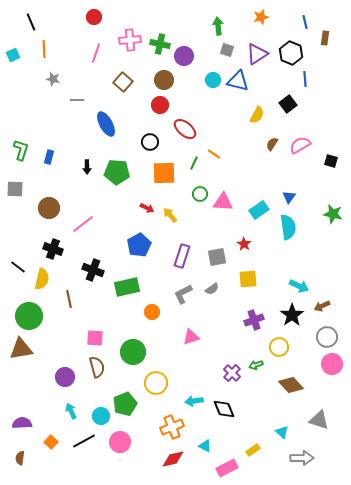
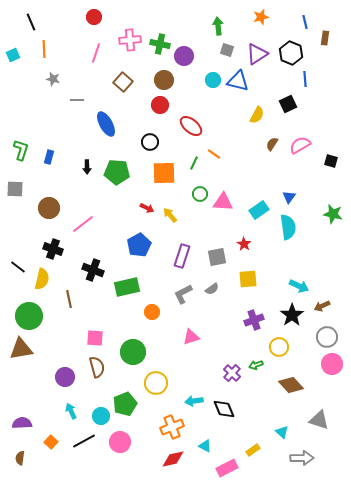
black square at (288, 104): rotated 12 degrees clockwise
red ellipse at (185, 129): moved 6 px right, 3 px up
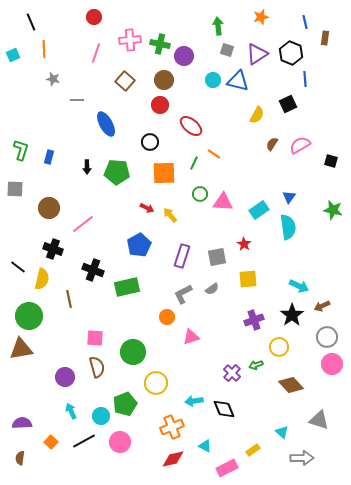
brown square at (123, 82): moved 2 px right, 1 px up
green star at (333, 214): moved 4 px up
orange circle at (152, 312): moved 15 px right, 5 px down
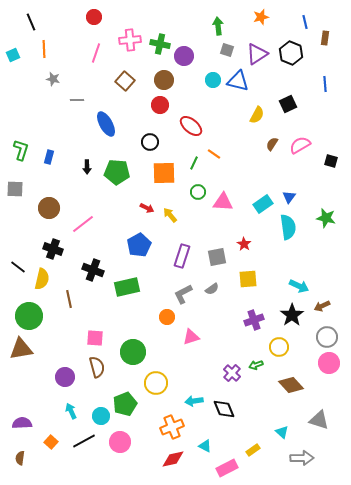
blue line at (305, 79): moved 20 px right, 5 px down
green circle at (200, 194): moved 2 px left, 2 px up
cyan rectangle at (259, 210): moved 4 px right, 6 px up
green star at (333, 210): moved 7 px left, 8 px down
pink circle at (332, 364): moved 3 px left, 1 px up
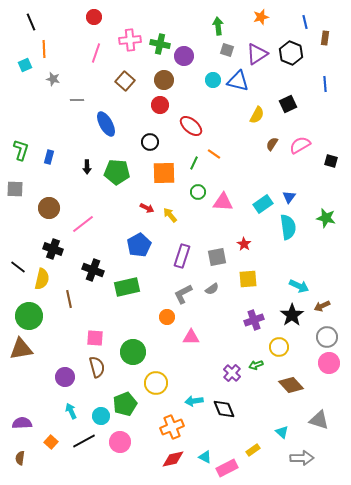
cyan square at (13, 55): moved 12 px right, 10 px down
pink triangle at (191, 337): rotated 18 degrees clockwise
cyan triangle at (205, 446): moved 11 px down
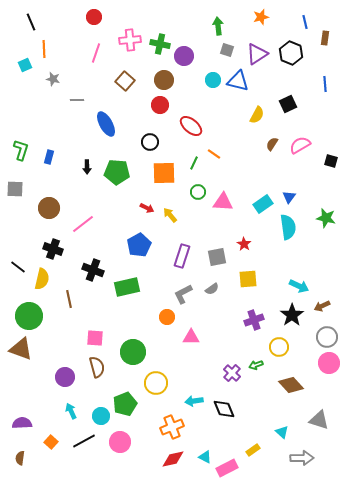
brown triangle at (21, 349): rotated 30 degrees clockwise
